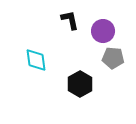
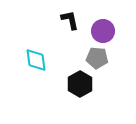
gray pentagon: moved 16 px left
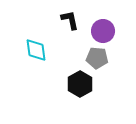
cyan diamond: moved 10 px up
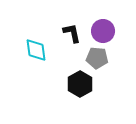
black L-shape: moved 2 px right, 13 px down
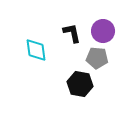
black hexagon: rotated 20 degrees counterclockwise
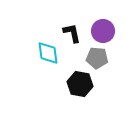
cyan diamond: moved 12 px right, 3 px down
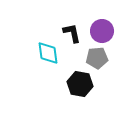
purple circle: moved 1 px left
gray pentagon: rotated 10 degrees counterclockwise
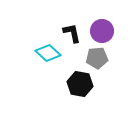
cyan diamond: rotated 40 degrees counterclockwise
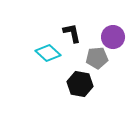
purple circle: moved 11 px right, 6 px down
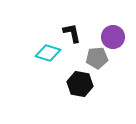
cyan diamond: rotated 25 degrees counterclockwise
